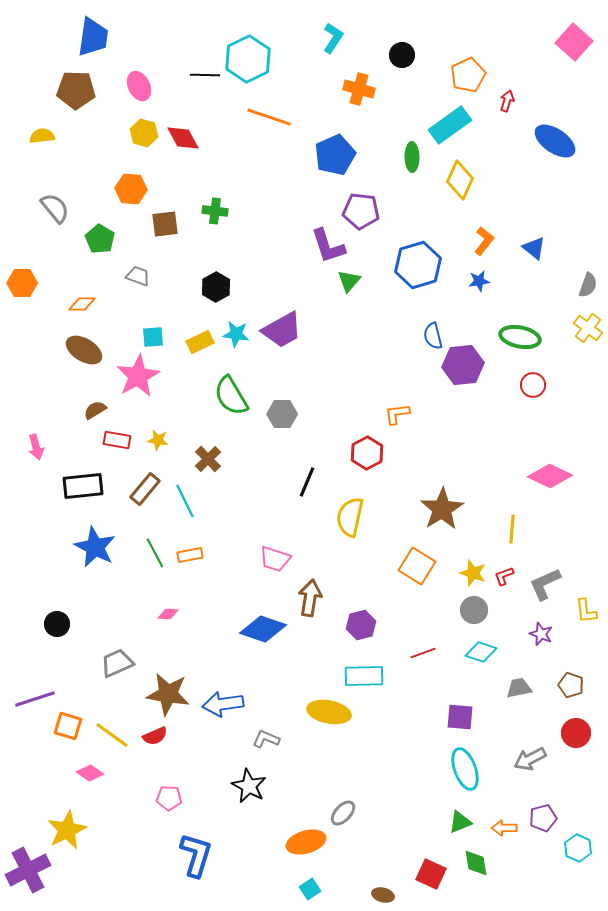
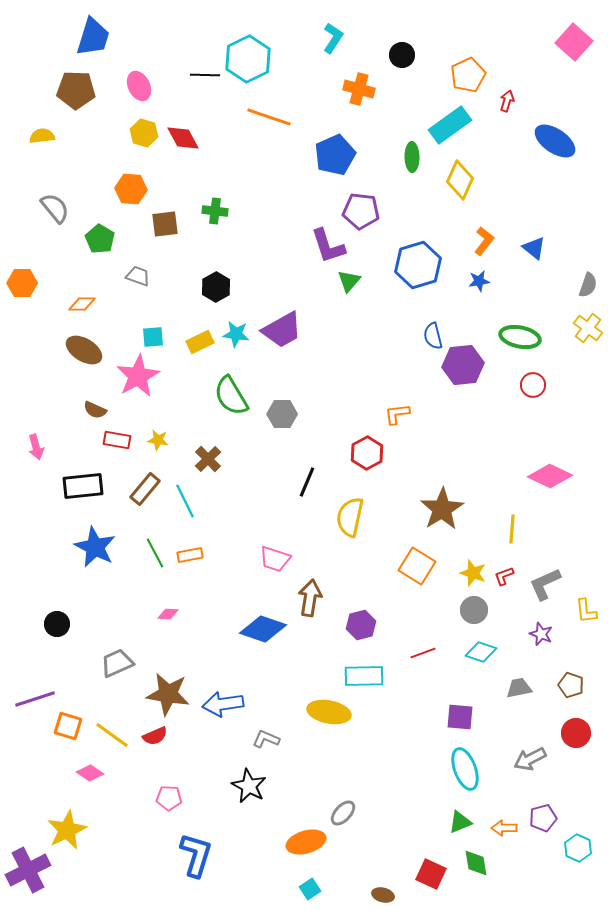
blue trapezoid at (93, 37): rotated 9 degrees clockwise
brown semicircle at (95, 410): rotated 125 degrees counterclockwise
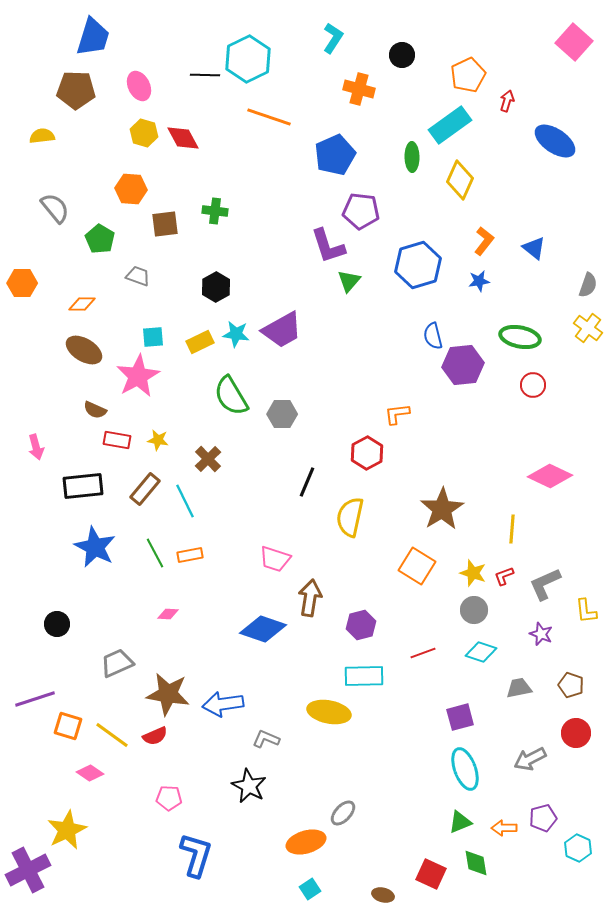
purple square at (460, 717): rotated 20 degrees counterclockwise
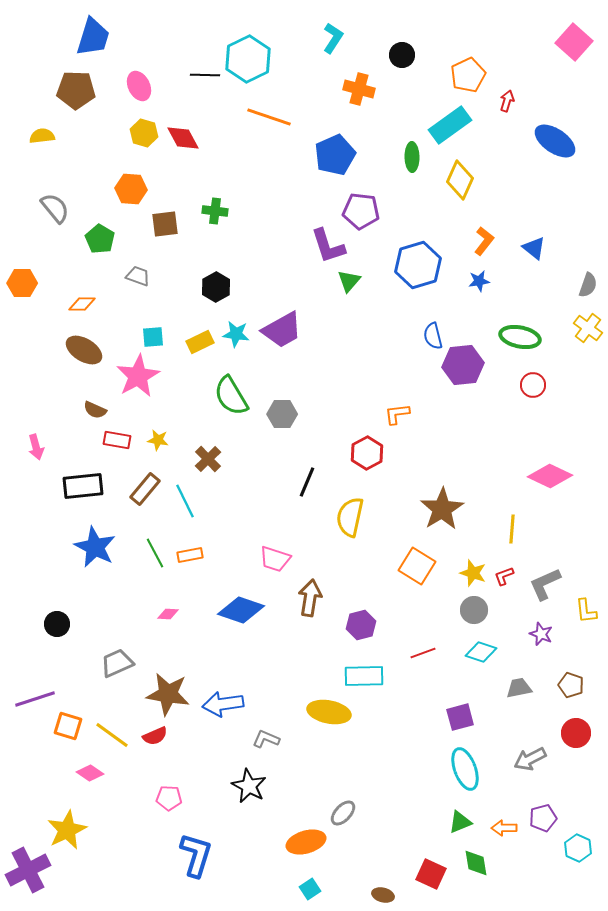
blue diamond at (263, 629): moved 22 px left, 19 px up
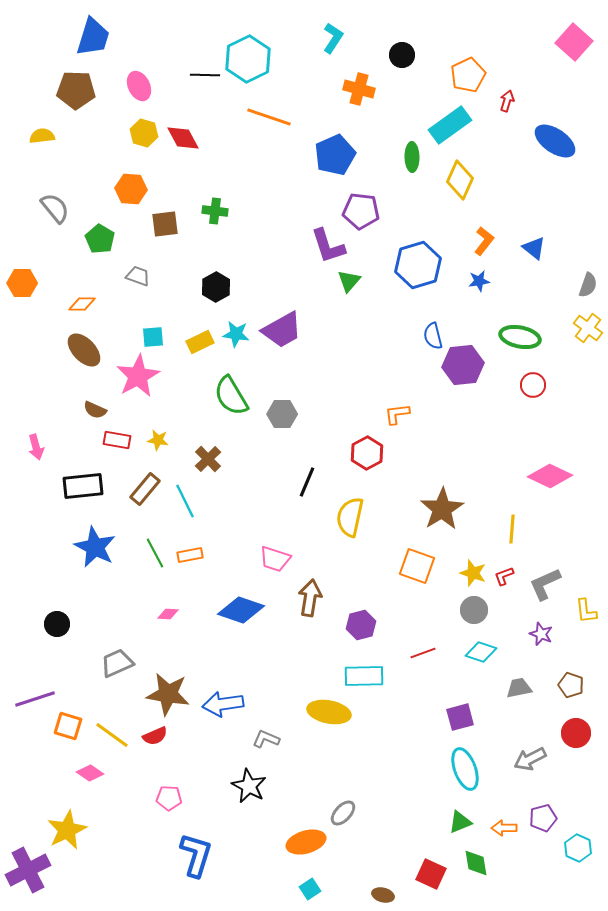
brown ellipse at (84, 350): rotated 15 degrees clockwise
orange square at (417, 566): rotated 12 degrees counterclockwise
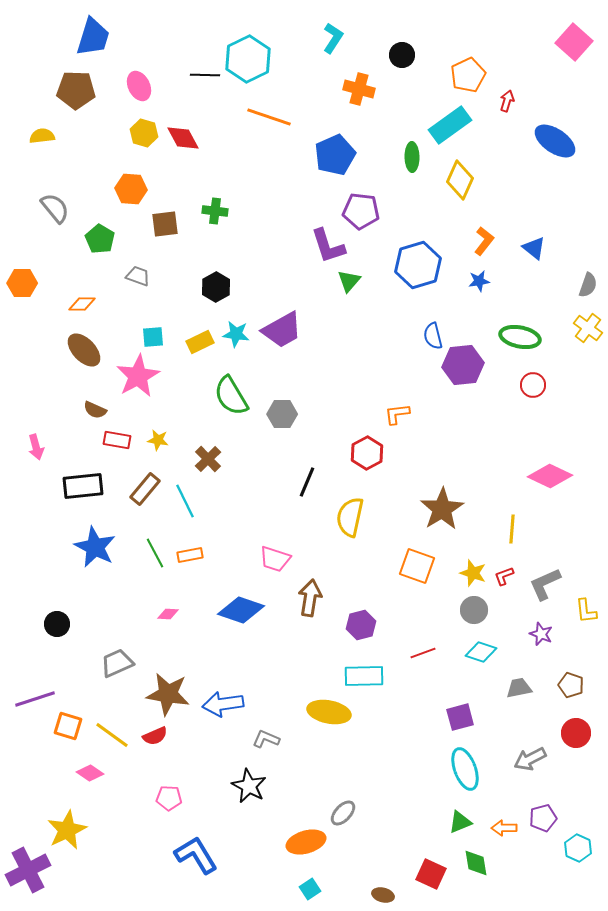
blue L-shape at (196, 855): rotated 48 degrees counterclockwise
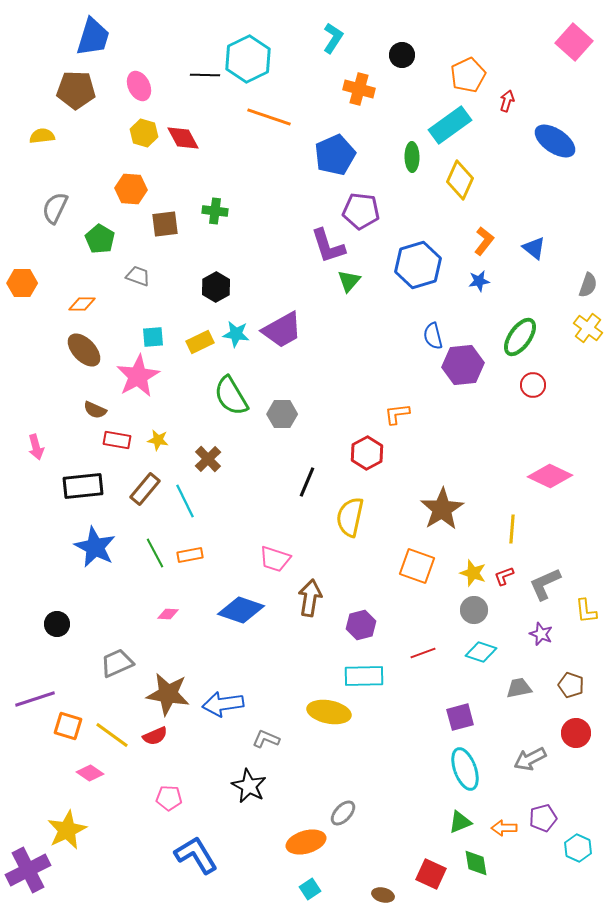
gray semicircle at (55, 208): rotated 116 degrees counterclockwise
green ellipse at (520, 337): rotated 66 degrees counterclockwise
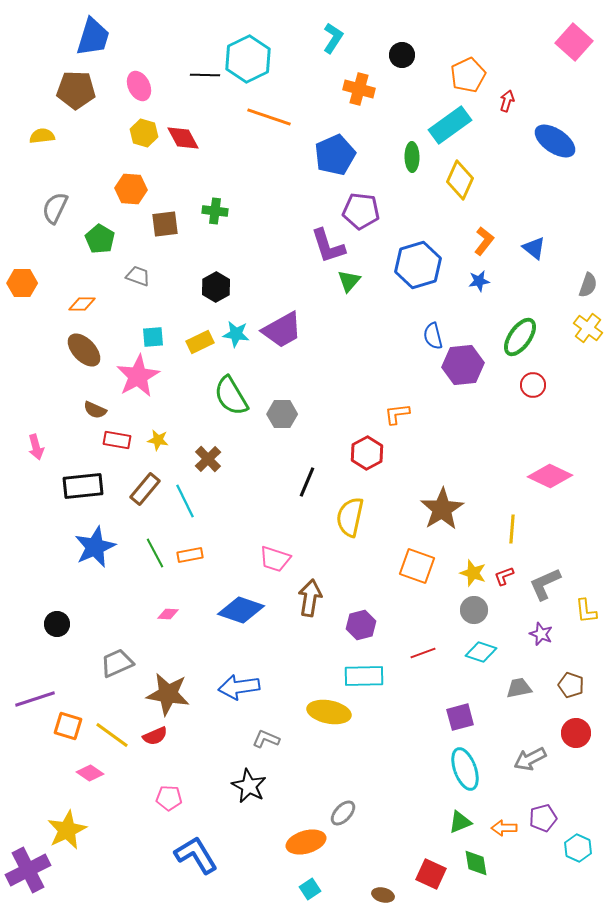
blue star at (95, 547): rotated 21 degrees clockwise
blue arrow at (223, 704): moved 16 px right, 17 px up
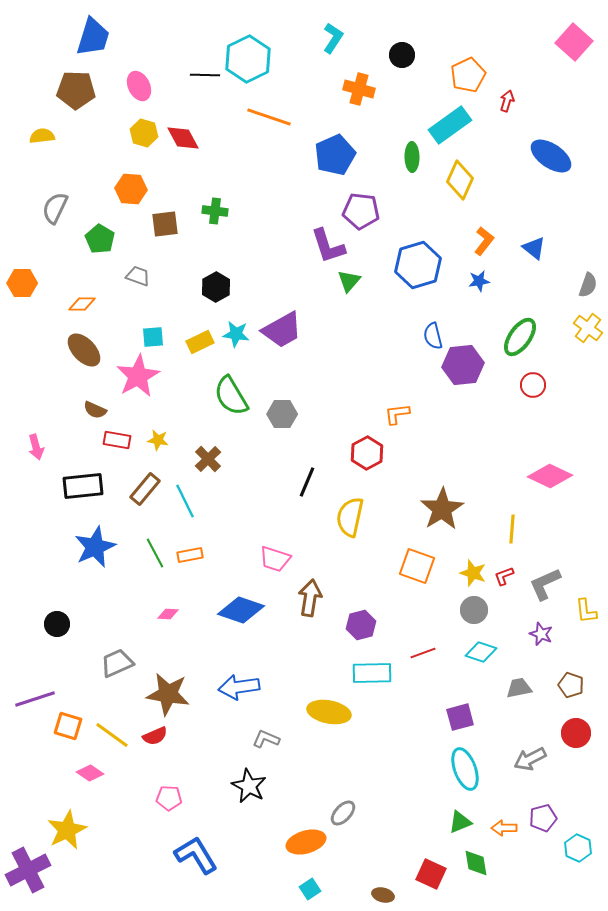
blue ellipse at (555, 141): moved 4 px left, 15 px down
cyan rectangle at (364, 676): moved 8 px right, 3 px up
